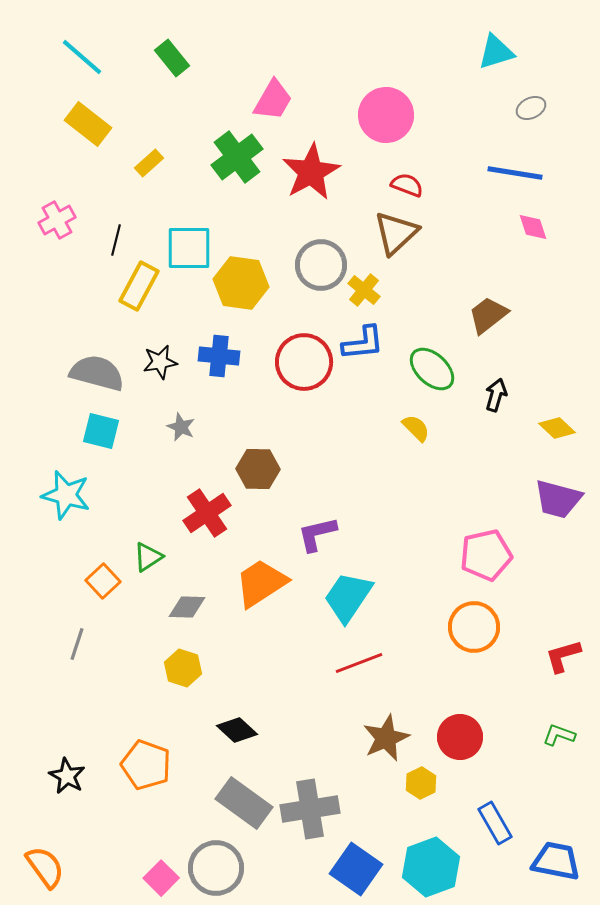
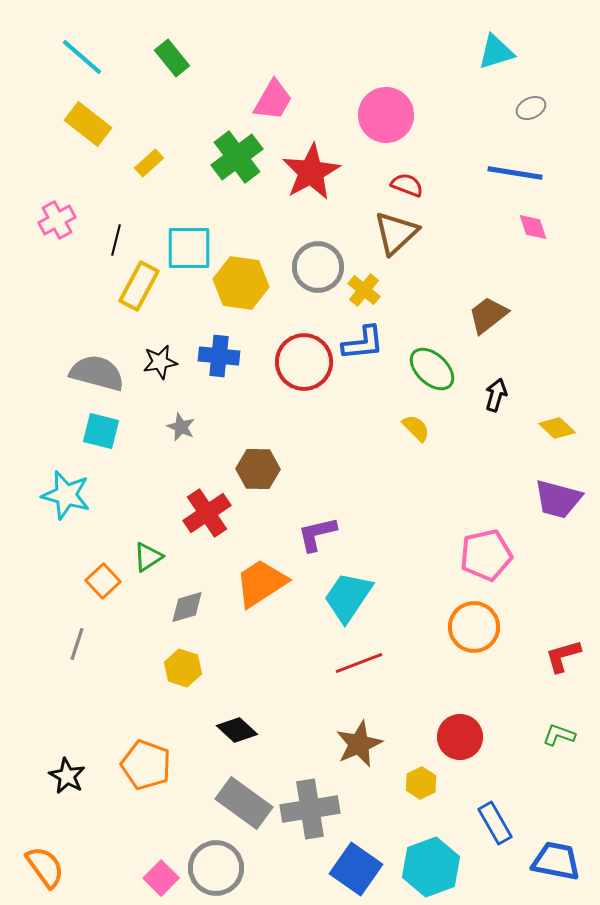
gray circle at (321, 265): moved 3 px left, 2 px down
gray diamond at (187, 607): rotated 18 degrees counterclockwise
brown star at (386, 738): moved 27 px left, 6 px down
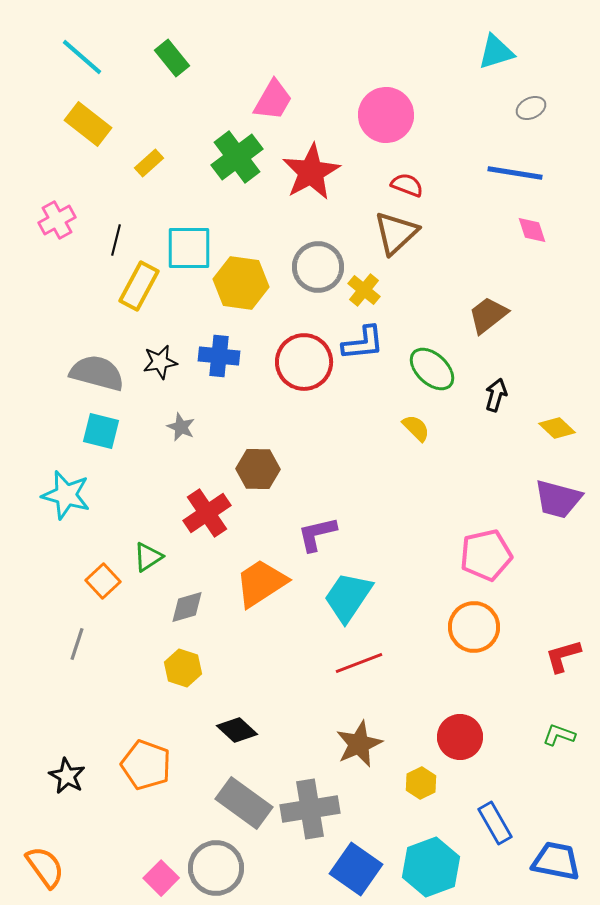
pink diamond at (533, 227): moved 1 px left, 3 px down
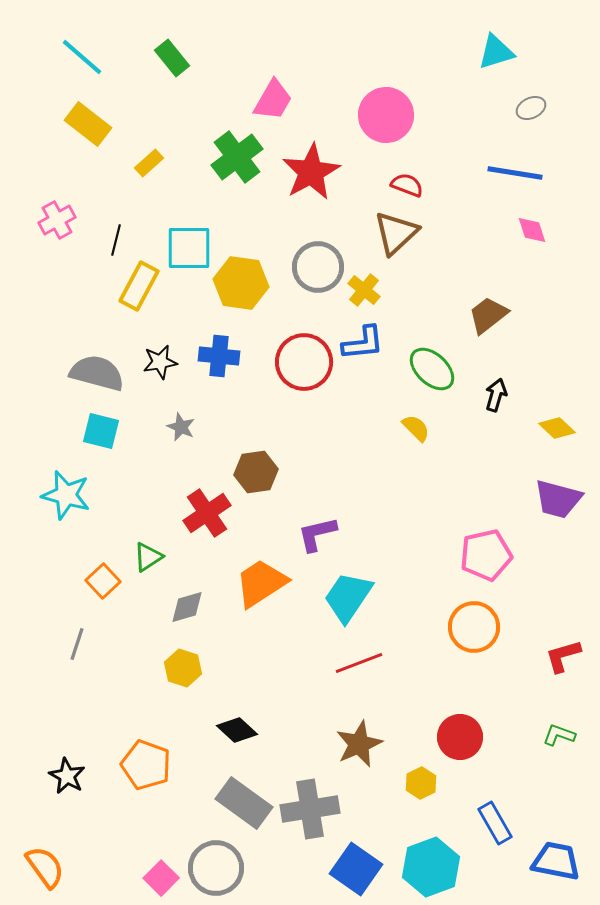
brown hexagon at (258, 469): moved 2 px left, 3 px down; rotated 9 degrees counterclockwise
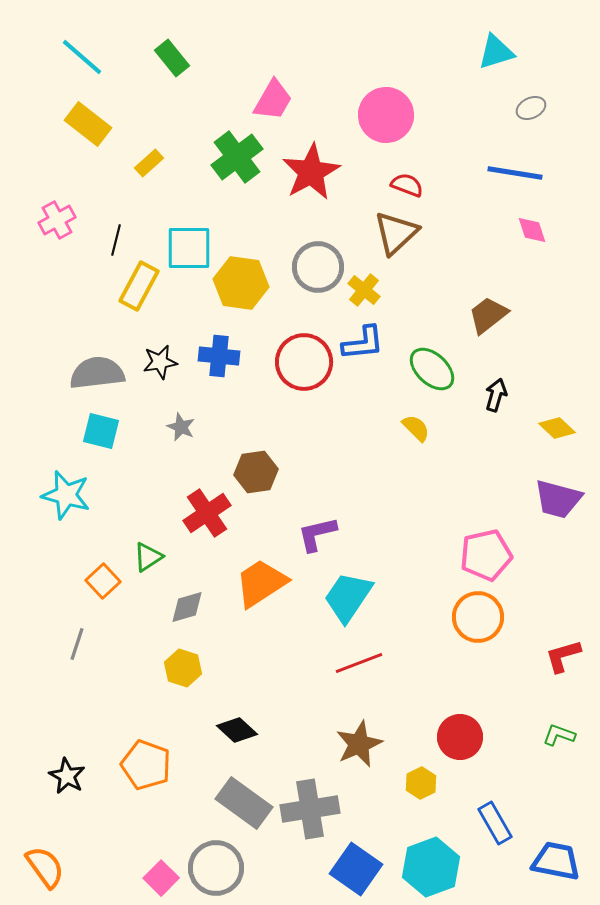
gray semicircle at (97, 373): rotated 22 degrees counterclockwise
orange circle at (474, 627): moved 4 px right, 10 px up
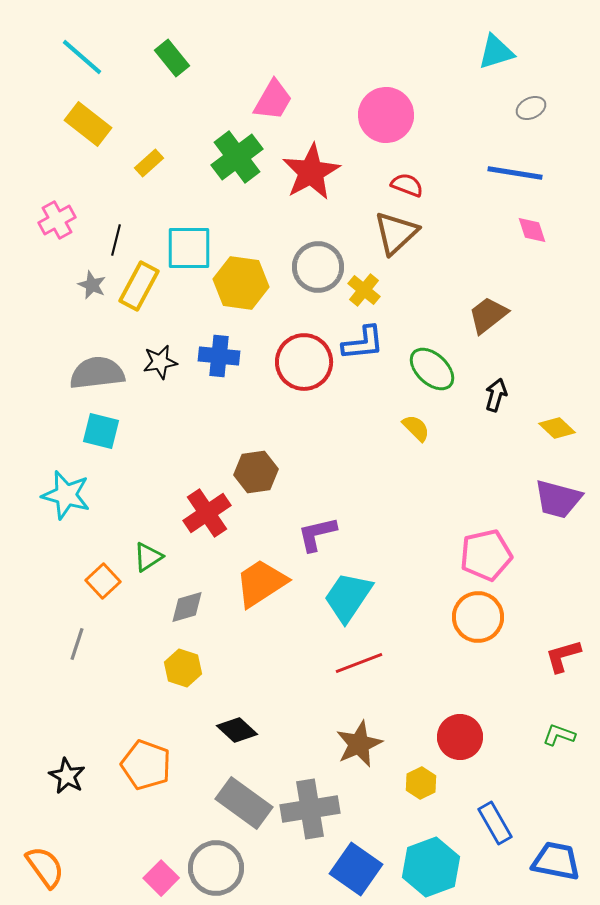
gray star at (181, 427): moved 89 px left, 142 px up
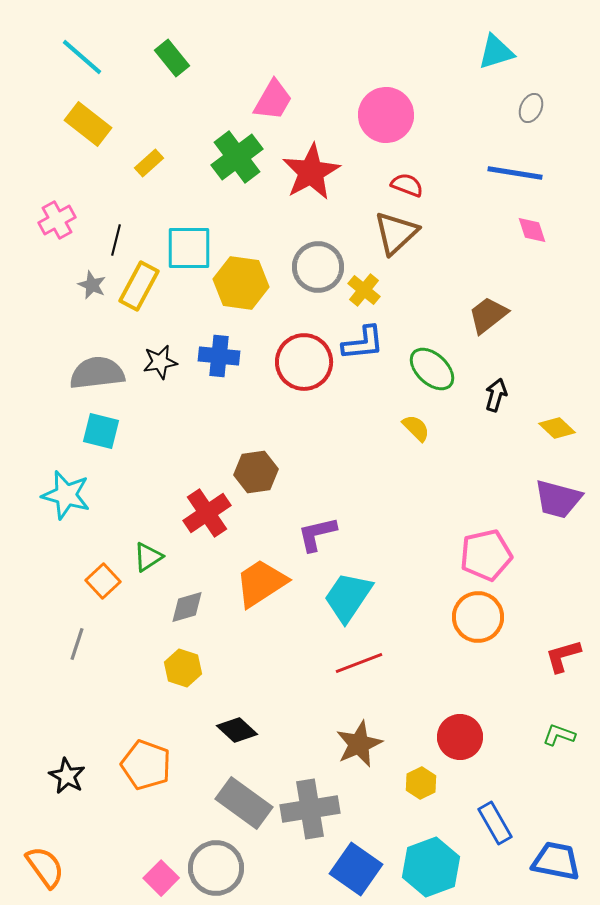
gray ellipse at (531, 108): rotated 40 degrees counterclockwise
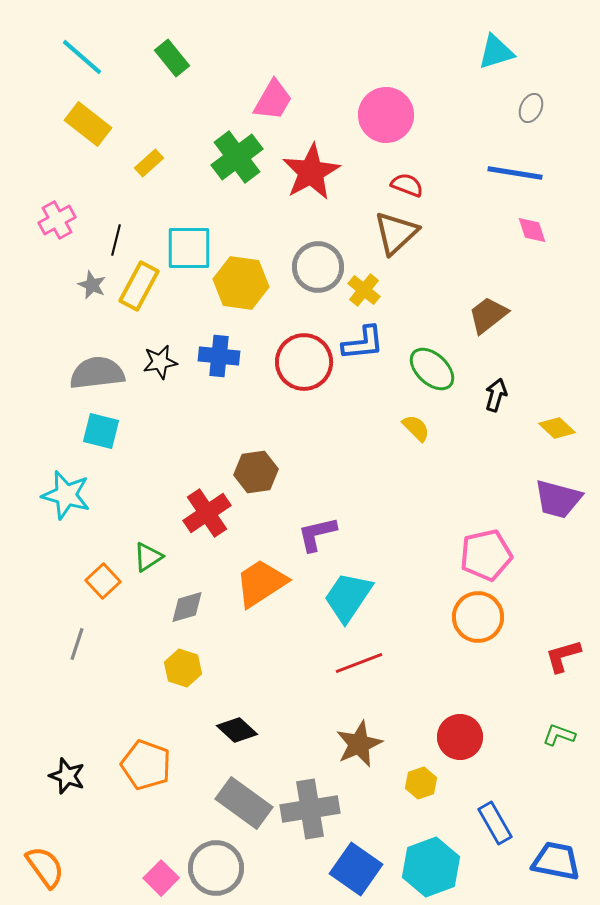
black star at (67, 776): rotated 9 degrees counterclockwise
yellow hexagon at (421, 783): rotated 8 degrees clockwise
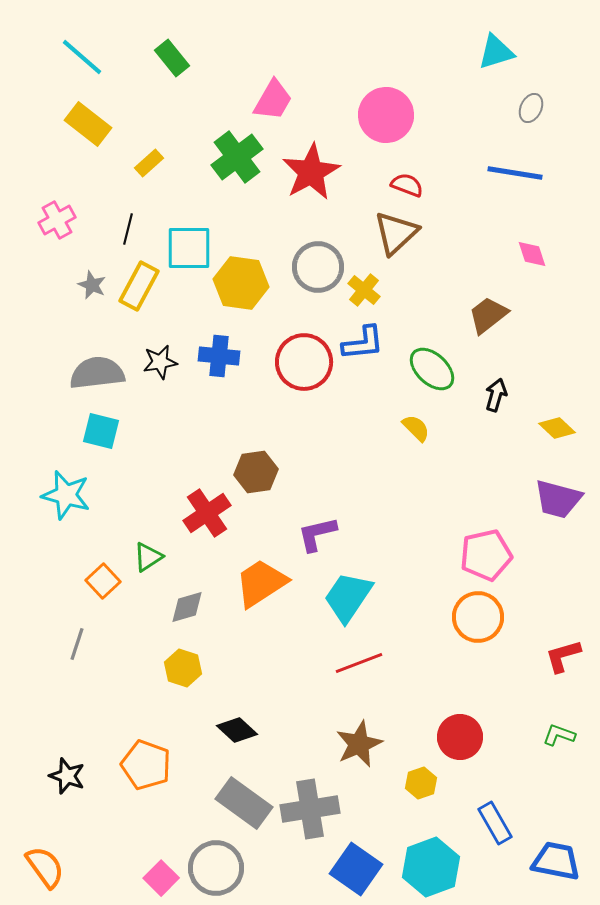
pink diamond at (532, 230): moved 24 px down
black line at (116, 240): moved 12 px right, 11 px up
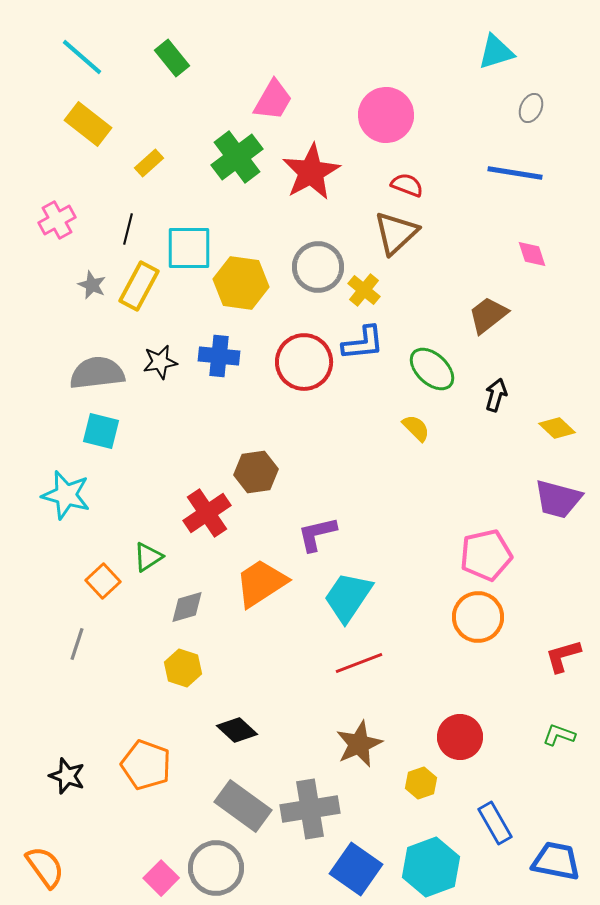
gray rectangle at (244, 803): moved 1 px left, 3 px down
